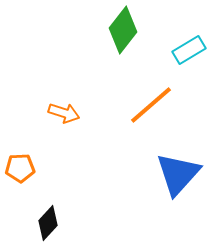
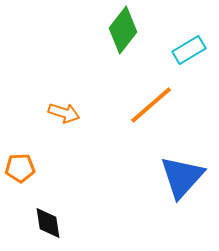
blue triangle: moved 4 px right, 3 px down
black diamond: rotated 52 degrees counterclockwise
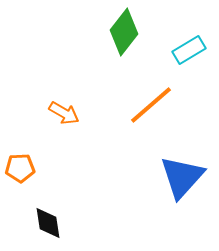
green diamond: moved 1 px right, 2 px down
orange arrow: rotated 12 degrees clockwise
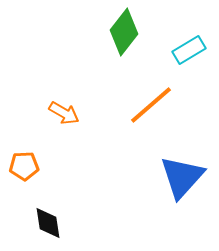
orange pentagon: moved 4 px right, 2 px up
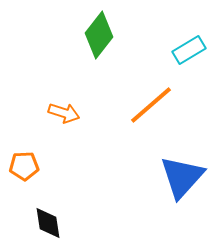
green diamond: moved 25 px left, 3 px down
orange arrow: rotated 12 degrees counterclockwise
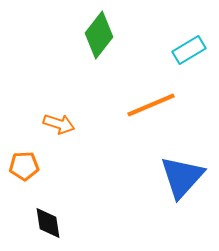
orange line: rotated 18 degrees clockwise
orange arrow: moved 5 px left, 11 px down
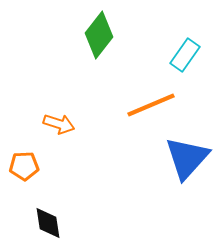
cyan rectangle: moved 4 px left, 5 px down; rotated 24 degrees counterclockwise
blue triangle: moved 5 px right, 19 px up
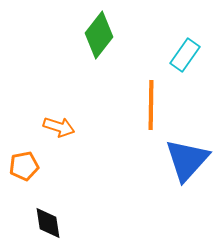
orange line: rotated 66 degrees counterclockwise
orange arrow: moved 3 px down
blue triangle: moved 2 px down
orange pentagon: rotated 8 degrees counterclockwise
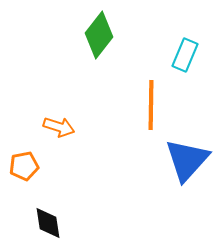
cyan rectangle: rotated 12 degrees counterclockwise
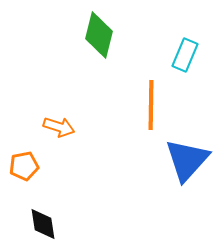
green diamond: rotated 24 degrees counterclockwise
black diamond: moved 5 px left, 1 px down
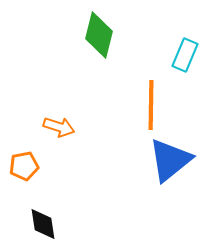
blue triangle: moved 17 px left; rotated 9 degrees clockwise
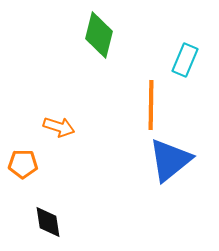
cyan rectangle: moved 5 px down
orange pentagon: moved 1 px left, 2 px up; rotated 12 degrees clockwise
black diamond: moved 5 px right, 2 px up
